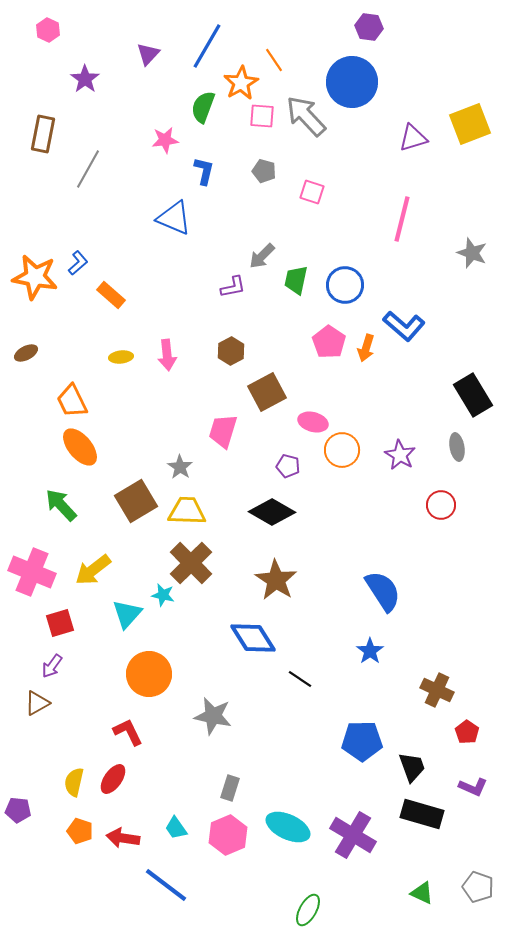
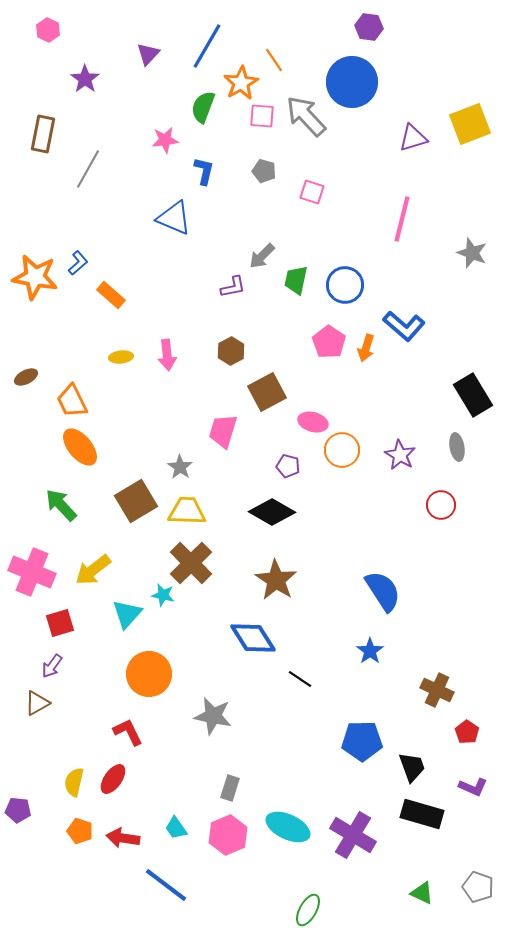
brown ellipse at (26, 353): moved 24 px down
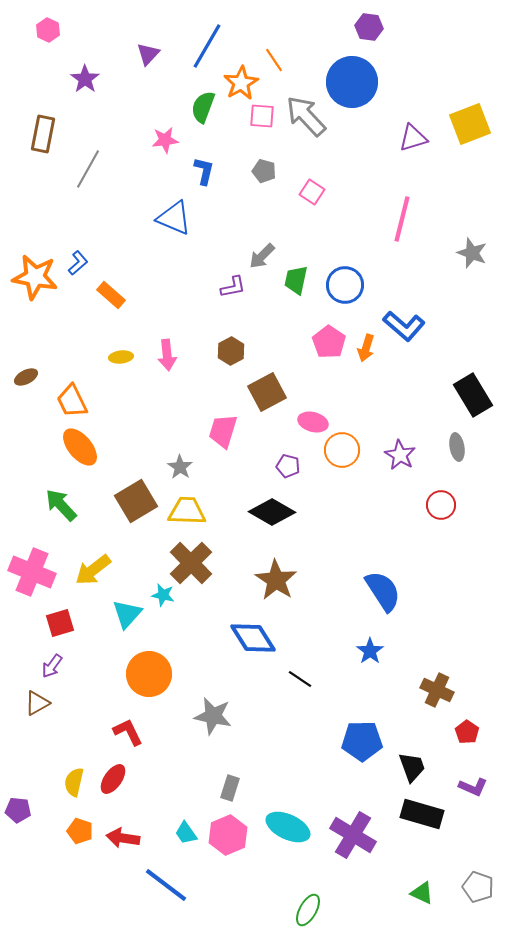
pink square at (312, 192): rotated 15 degrees clockwise
cyan trapezoid at (176, 828): moved 10 px right, 5 px down
